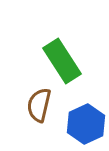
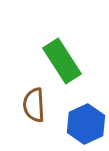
brown semicircle: moved 5 px left; rotated 16 degrees counterclockwise
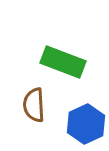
green rectangle: moved 1 px right, 1 px down; rotated 36 degrees counterclockwise
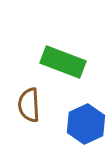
brown semicircle: moved 5 px left
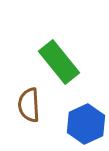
green rectangle: moved 4 px left; rotated 30 degrees clockwise
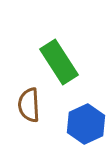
green rectangle: rotated 6 degrees clockwise
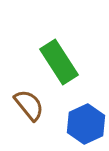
brown semicircle: rotated 144 degrees clockwise
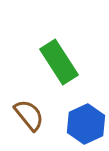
brown semicircle: moved 10 px down
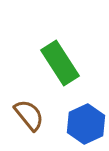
green rectangle: moved 1 px right, 1 px down
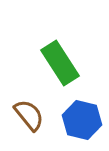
blue hexagon: moved 4 px left, 4 px up; rotated 21 degrees counterclockwise
